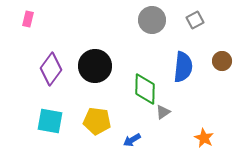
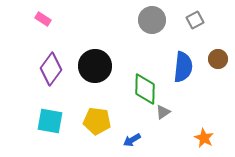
pink rectangle: moved 15 px right; rotated 70 degrees counterclockwise
brown circle: moved 4 px left, 2 px up
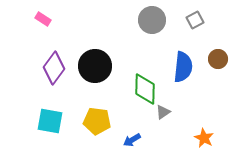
purple diamond: moved 3 px right, 1 px up
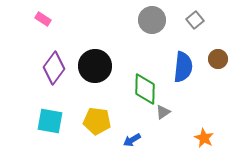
gray square: rotated 12 degrees counterclockwise
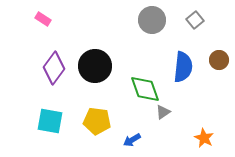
brown circle: moved 1 px right, 1 px down
green diamond: rotated 20 degrees counterclockwise
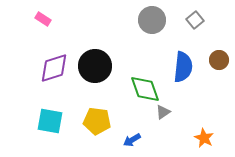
purple diamond: rotated 36 degrees clockwise
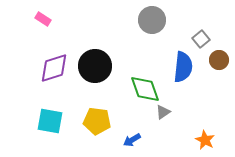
gray square: moved 6 px right, 19 px down
orange star: moved 1 px right, 2 px down
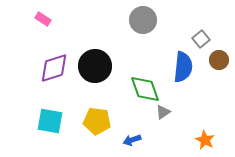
gray circle: moved 9 px left
blue arrow: rotated 12 degrees clockwise
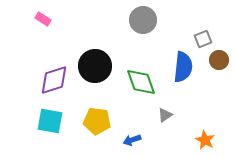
gray square: moved 2 px right; rotated 18 degrees clockwise
purple diamond: moved 12 px down
green diamond: moved 4 px left, 7 px up
gray triangle: moved 2 px right, 3 px down
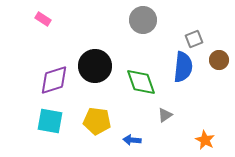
gray square: moved 9 px left
blue arrow: rotated 24 degrees clockwise
